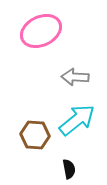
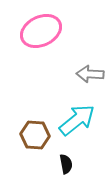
gray arrow: moved 15 px right, 3 px up
black semicircle: moved 3 px left, 5 px up
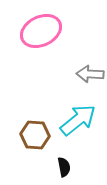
cyan arrow: moved 1 px right
black semicircle: moved 2 px left, 3 px down
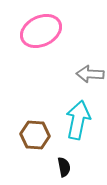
cyan arrow: rotated 39 degrees counterclockwise
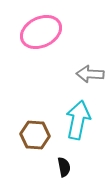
pink ellipse: moved 1 px down
